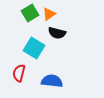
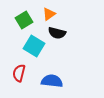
green square: moved 6 px left, 7 px down
cyan square: moved 2 px up
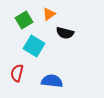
black semicircle: moved 8 px right
red semicircle: moved 2 px left
